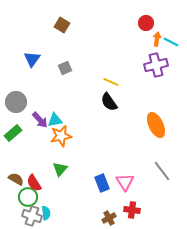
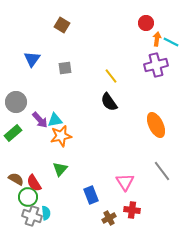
gray square: rotated 16 degrees clockwise
yellow line: moved 6 px up; rotated 28 degrees clockwise
blue rectangle: moved 11 px left, 12 px down
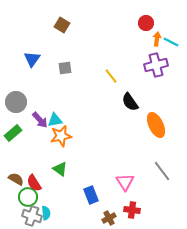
black semicircle: moved 21 px right
green triangle: rotated 35 degrees counterclockwise
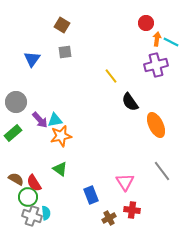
gray square: moved 16 px up
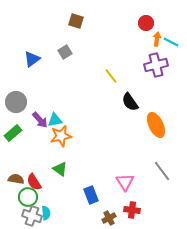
brown square: moved 14 px right, 4 px up; rotated 14 degrees counterclockwise
gray square: rotated 24 degrees counterclockwise
blue triangle: rotated 18 degrees clockwise
brown semicircle: rotated 21 degrees counterclockwise
red semicircle: moved 1 px up
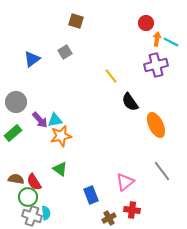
pink triangle: rotated 24 degrees clockwise
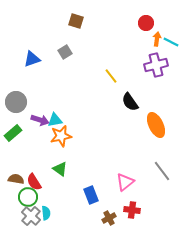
blue triangle: rotated 18 degrees clockwise
purple arrow: rotated 30 degrees counterclockwise
gray cross: moved 1 px left; rotated 24 degrees clockwise
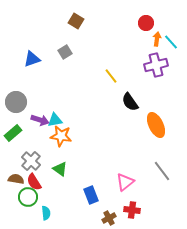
brown square: rotated 14 degrees clockwise
cyan line: rotated 21 degrees clockwise
orange star: rotated 20 degrees clockwise
gray cross: moved 55 px up
